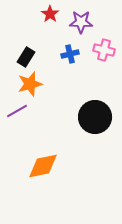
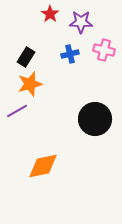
black circle: moved 2 px down
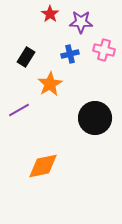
orange star: moved 20 px right; rotated 15 degrees counterclockwise
purple line: moved 2 px right, 1 px up
black circle: moved 1 px up
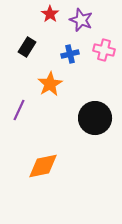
purple star: moved 2 px up; rotated 20 degrees clockwise
black rectangle: moved 1 px right, 10 px up
purple line: rotated 35 degrees counterclockwise
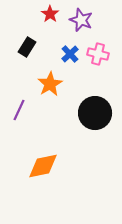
pink cross: moved 6 px left, 4 px down
blue cross: rotated 30 degrees counterclockwise
black circle: moved 5 px up
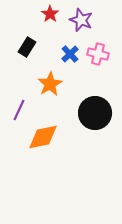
orange diamond: moved 29 px up
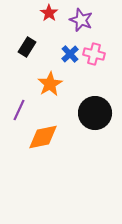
red star: moved 1 px left, 1 px up
pink cross: moved 4 px left
